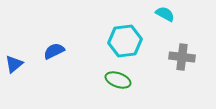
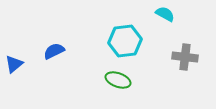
gray cross: moved 3 px right
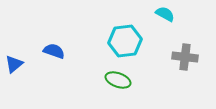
blue semicircle: rotated 45 degrees clockwise
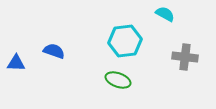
blue triangle: moved 2 px right, 1 px up; rotated 42 degrees clockwise
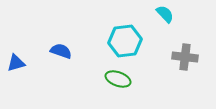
cyan semicircle: rotated 18 degrees clockwise
blue semicircle: moved 7 px right
blue triangle: rotated 18 degrees counterclockwise
green ellipse: moved 1 px up
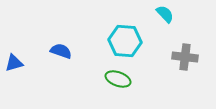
cyan hexagon: rotated 12 degrees clockwise
blue triangle: moved 2 px left
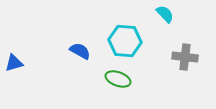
blue semicircle: moved 19 px right; rotated 10 degrees clockwise
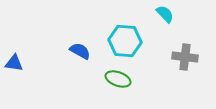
blue triangle: rotated 24 degrees clockwise
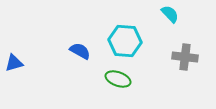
cyan semicircle: moved 5 px right
blue triangle: rotated 24 degrees counterclockwise
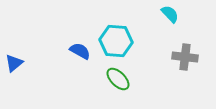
cyan hexagon: moved 9 px left
blue triangle: rotated 24 degrees counterclockwise
green ellipse: rotated 25 degrees clockwise
